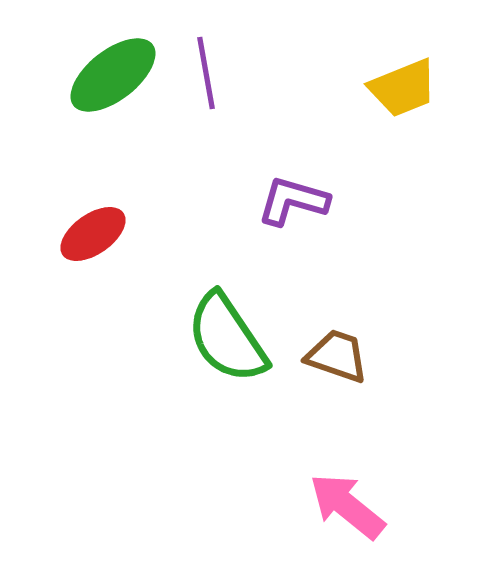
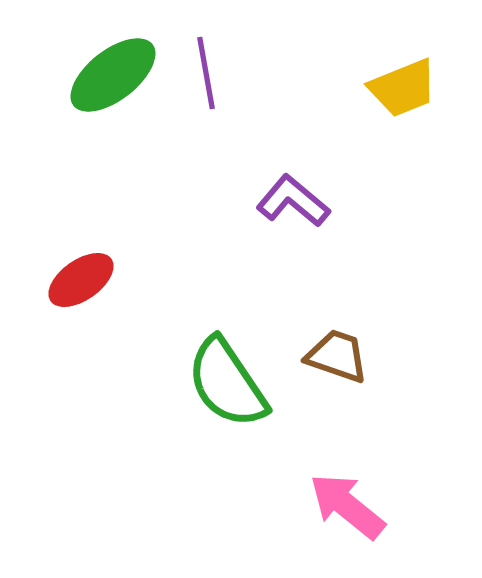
purple L-shape: rotated 24 degrees clockwise
red ellipse: moved 12 px left, 46 px down
green semicircle: moved 45 px down
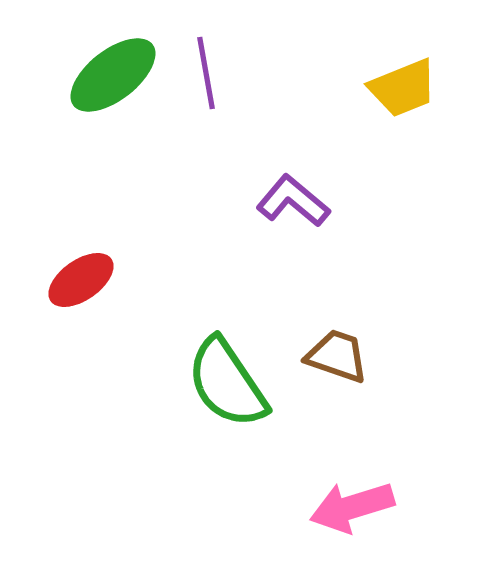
pink arrow: moved 5 px right, 1 px down; rotated 56 degrees counterclockwise
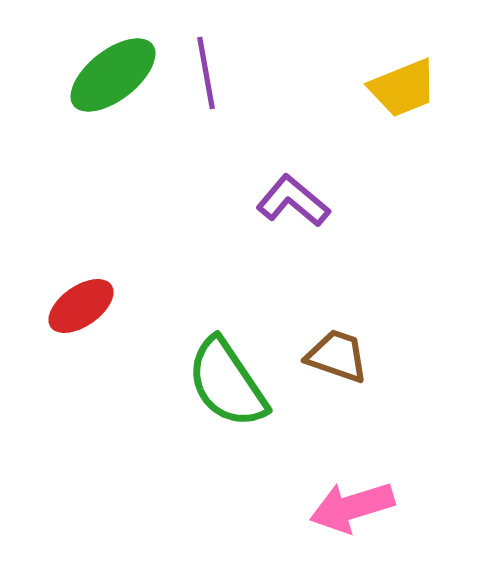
red ellipse: moved 26 px down
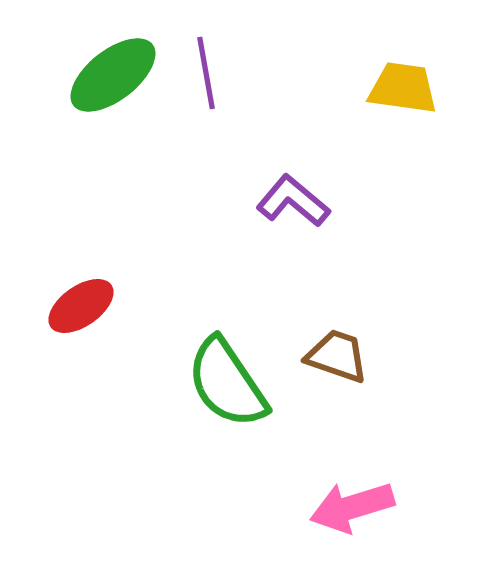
yellow trapezoid: rotated 150 degrees counterclockwise
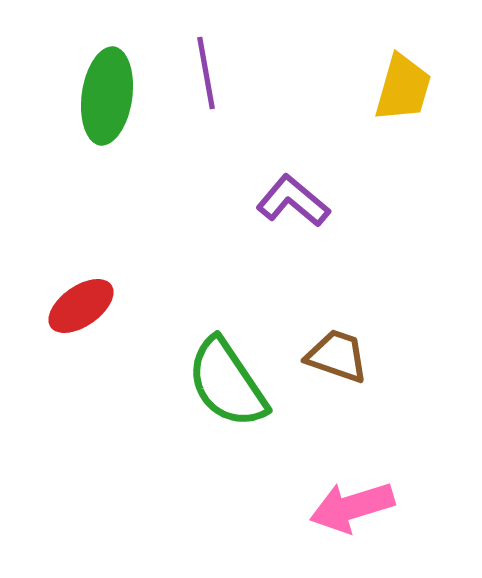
green ellipse: moved 6 px left, 21 px down; rotated 44 degrees counterclockwise
yellow trapezoid: rotated 98 degrees clockwise
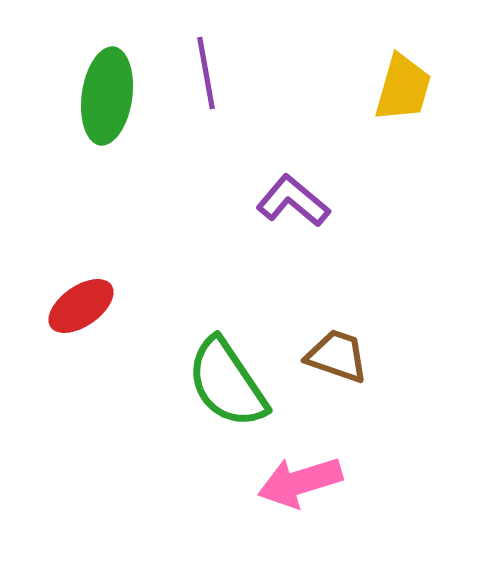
pink arrow: moved 52 px left, 25 px up
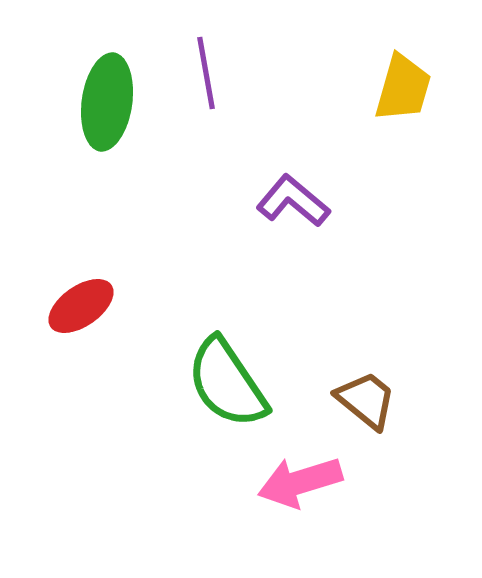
green ellipse: moved 6 px down
brown trapezoid: moved 29 px right, 44 px down; rotated 20 degrees clockwise
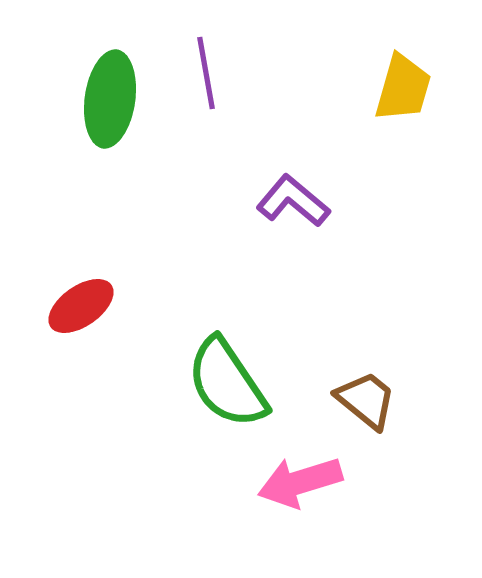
green ellipse: moved 3 px right, 3 px up
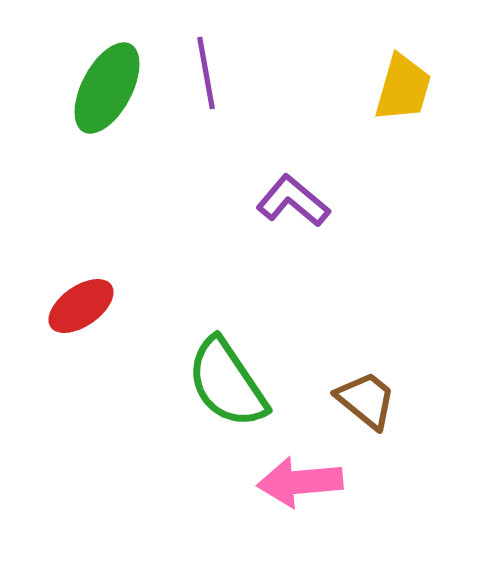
green ellipse: moved 3 px left, 11 px up; rotated 20 degrees clockwise
pink arrow: rotated 12 degrees clockwise
